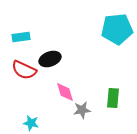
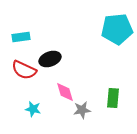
cyan star: moved 2 px right, 14 px up
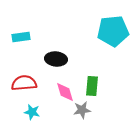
cyan pentagon: moved 4 px left, 2 px down
black ellipse: moved 6 px right; rotated 25 degrees clockwise
red semicircle: moved 13 px down; rotated 150 degrees clockwise
green rectangle: moved 21 px left, 12 px up
cyan star: moved 1 px left, 3 px down
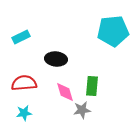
cyan rectangle: rotated 18 degrees counterclockwise
cyan star: moved 8 px left, 1 px down; rotated 21 degrees counterclockwise
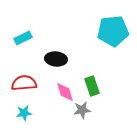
cyan rectangle: moved 2 px right, 1 px down
green rectangle: rotated 24 degrees counterclockwise
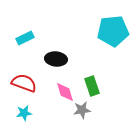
cyan rectangle: moved 2 px right
red semicircle: rotated 25 degrees clockwise
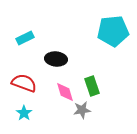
cyan star: rotated 28 degrees counterclockwise
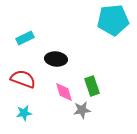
cyan pentagon: moved 11 px up
red semicircle: moved 1 px left, 4 px up
pink diamond: moved 1 px left
cyan star: rotated 28 degrees clockwise
